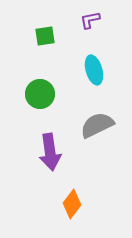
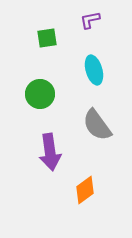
green square: moved 2 px right, 2 px down
gray semicircle: rotated 100 degrees counterclockwise
orange diamond: moved 13 px right, 14 px up; rotated 16 degrees clockwise
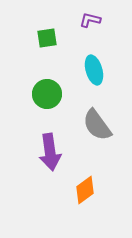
purple L-shape: rotated 25 degrees clockwise
green circle: moved 7 px right
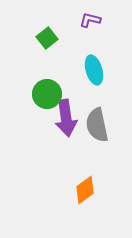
green square: rotated 30 degrees counterclockwise
gray semicircle: rotated 24 degrees clockwise
purple arrow: moved 16 px right, 34 px up
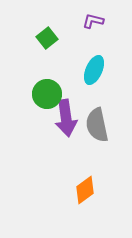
purple L-shape: moved 3 px right, 1 px down
cyan ellipse: rotated 40 degrees clockwise
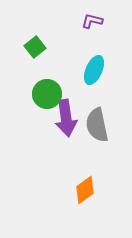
purple L-shape: moved 1 px left
green square: moved 12 px left, 9 px down
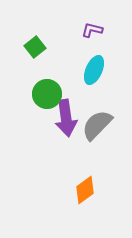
purple L-shape: moved 9 px down
gray semicircle: rotated 56 degrees clockwise
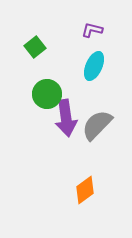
cyan ellipse: moved 4 px up
